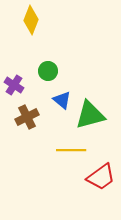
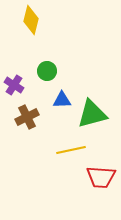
yellow diamond: rotated 8 degrees counterclockwise
green circle: moved 1 px left
blue triangle: rotated 42 degrees counterclockwise
green triangle: moved 2 px right, 1 px up
yellow line: rotated 12 degrees counterclockwise
red trapezoid: rotated 40 degrees clockwise
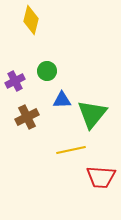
purple cross: moved 1 px right, 4 px up; rotated 30 degrees clockwise
green triangle: rotated 36 degrees counterclockwise
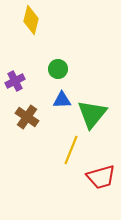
green circle: moved 11 px right, 2 px up
brown cross: rotated 30 degrees counterclockwise
yellow line: rotated 56 degrees counterclockwise
red trapezoid: rotated 20 degrees counterclockwise
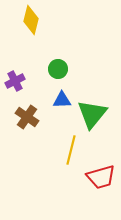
yellow line: rotated 8 degrees counterclockwise
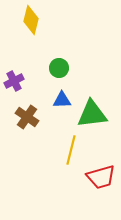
green circle: moved 1 px right, 1 px up
purple cross: moved 1 px left
green triangle: rotated 44 degrees clockwise
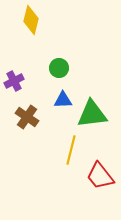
blue triangle: moved 1 px right
red trapezoid: moved 1 px left, 1 px up; rotated 68 degrees clockwise
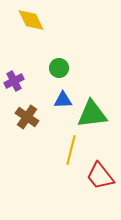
yellow diamond: rotated 40 degrees counterclockwise
